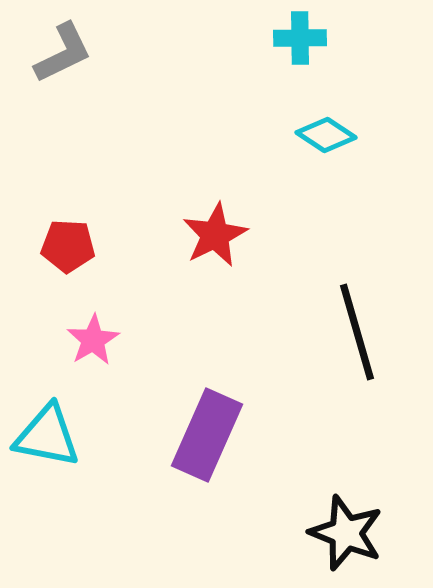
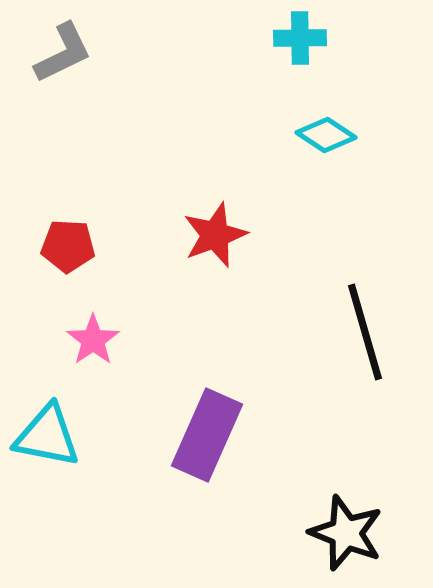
red star: rotated 6 degrees clockwise
black line: moved 8 px right
pink star: rotated 4 degrees counterclockwise
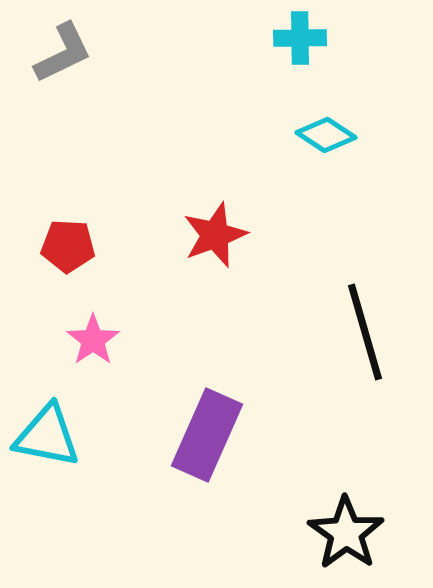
black star: rotated 14 degrees clockwise
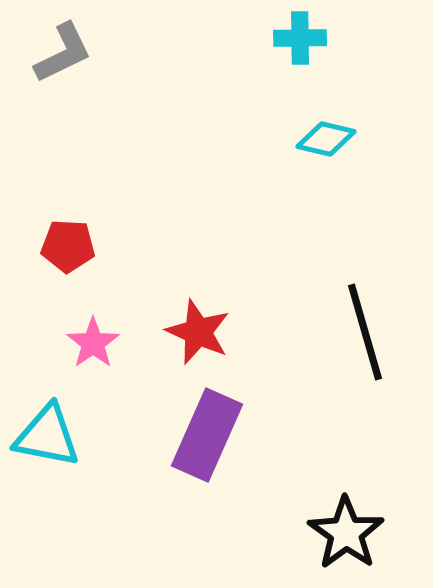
cyan diamond: moved 4 px down; rotated 20 degrees counterclockwise
red star: moved 17 px left, 97 px down; rotated 28 degrees counterclockwise
pink star: moved 3 px down
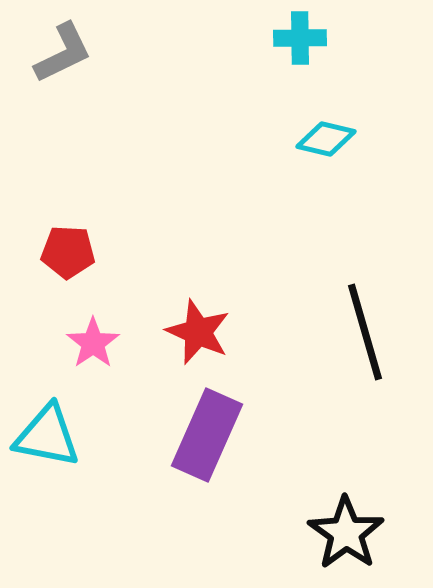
red pentagon: moved 6 px down
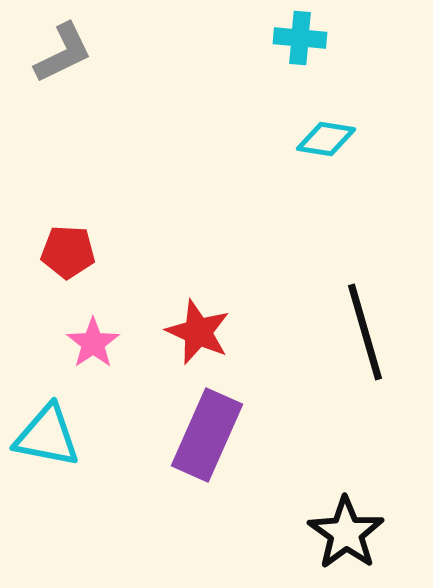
cyan cross: rotated 6 degrees clockwise
cyan diamond: rotated 4 degrees counterclockwise
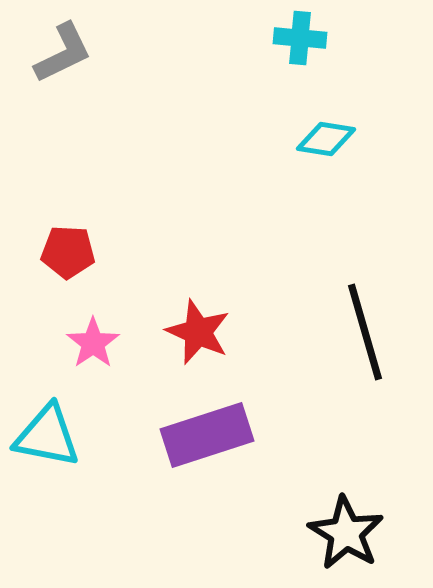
purple rectangle: rotated 48 degrees clockwise
black star: rotated 4 degrees counterclockwise
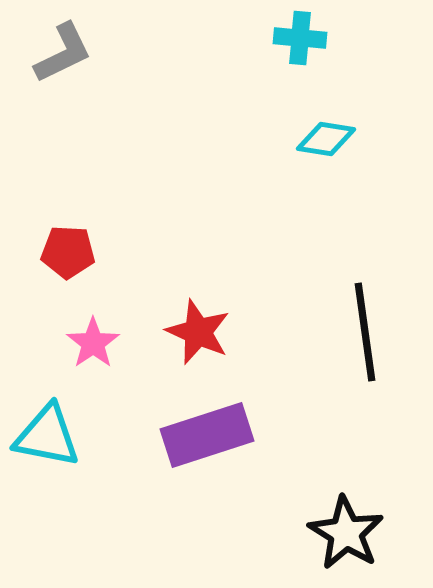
black line: rotated 8 degrees clockwise
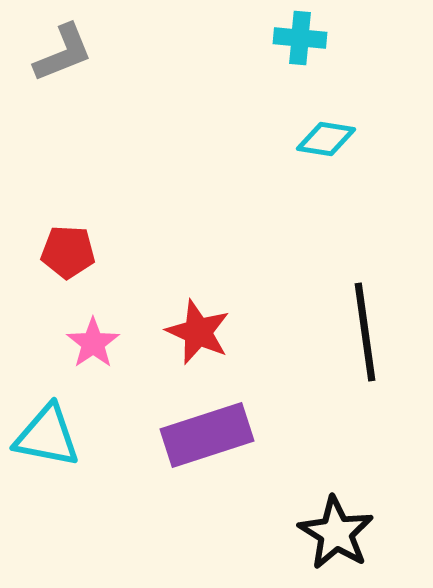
gray L-shape: rotated 4 degrees clockwise
black star: moved 10 px left
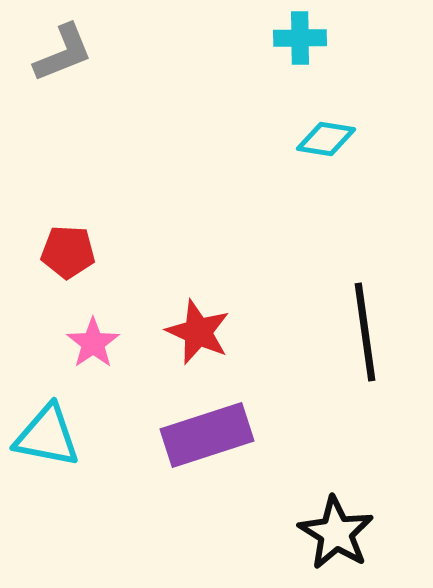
cyan cross: rotated 6 degrees counterclockwise
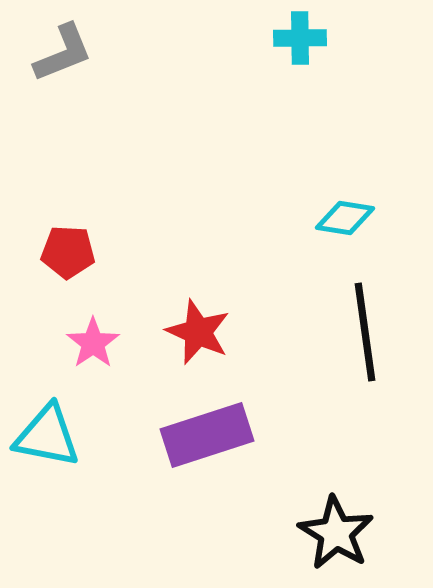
cyan diamond: moved 19 px right, 79 px down
